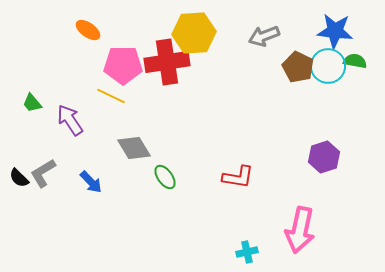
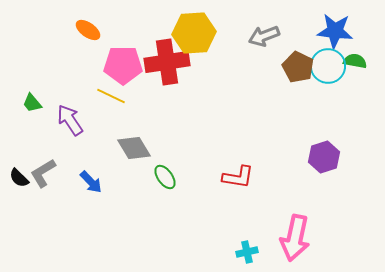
pink arrow: moved 5 px left, 8 px down
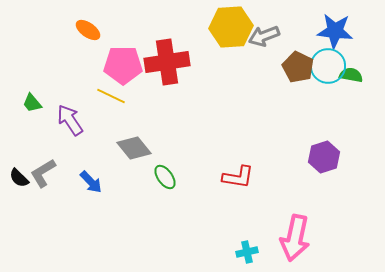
yellow hexagon: moved 37 px right, 6 px up
green semicircle: moved 4 px left, 14 px down
gray diamond: rotated 8 degrees counterclockwise
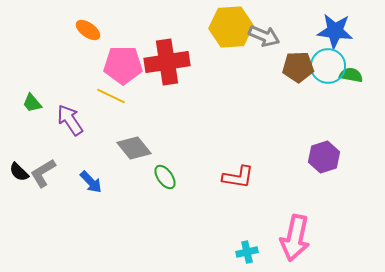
gray arrow: rotated 136 degrees counterclockwise
brown pentagon: rotated 28 degrees counterclockwise
black semicircle: moved 6 px up
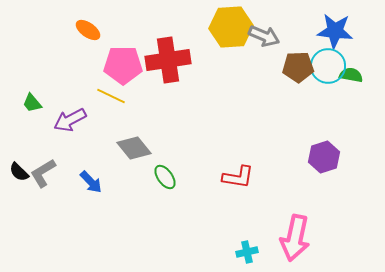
red cross: moved 1 px right, 2 px up
purple arrow: rotated 84 degrees counterclockwise
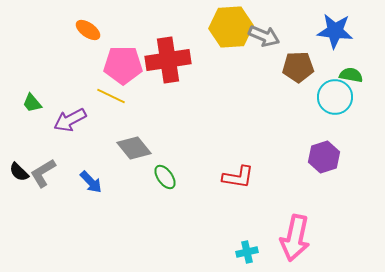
cyan circle: moved 7 px right, 31 px down
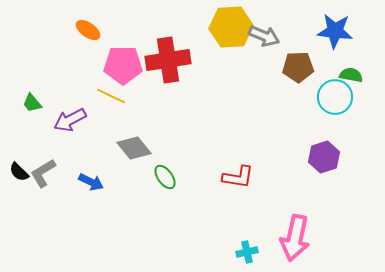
blue arrow: rotated 20 degrees counterclockwise
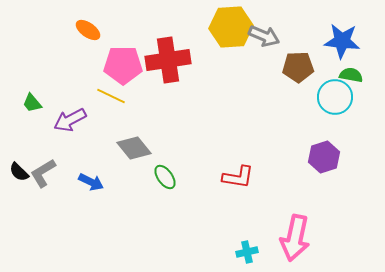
blue star: moved 7 px right, 10 px down
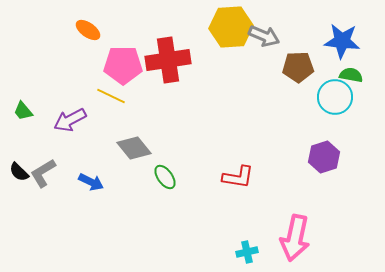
green trapezoid: moved 9 px left, 8 px down
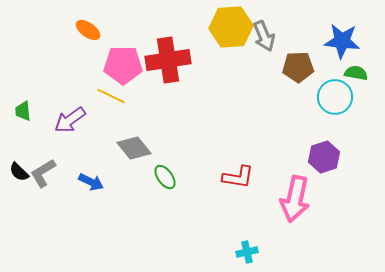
gray arrow: rotated 44 degrees clockwise
green semicircle: moved 5 px right, 2 px up
green trapezoid: rotated 35 degrees clockwise
purple arrow: rotated 8 degrees counterclockwise
pink arrow: moved 39 px up
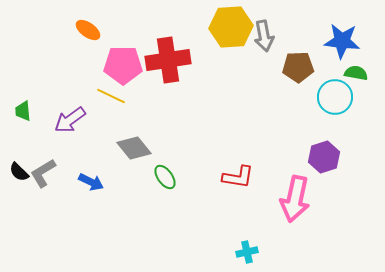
gray arrow: rotated 12 degrees clockwise
